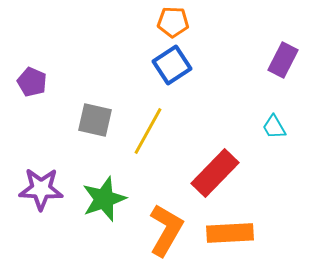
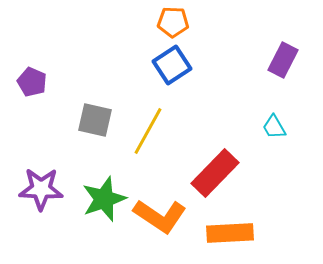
orange L-shape: moved 6 px left, 14 px up; rotated 94 degrees clockwise
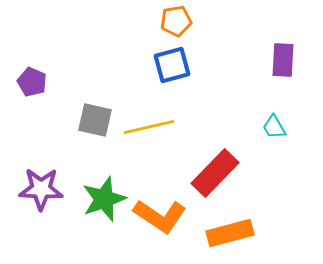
orange pentagon: moved 3 px right, 1 px up; rotated 12 degrees counterclockwise
purple rectangle: rotated 24 degrees counterclockwise
blue square: rotated 18 degrees clockwise
yellow line: moved 1 px right, 4 px up; rotated 48 degrees clockwise
orange rectangle: rotated 12 degrees counterclockwise
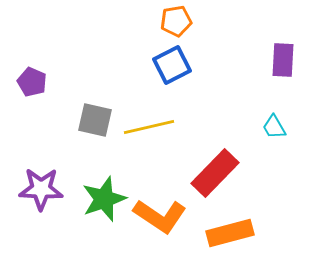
blue square: rotated 12 degrees counterclockwise
